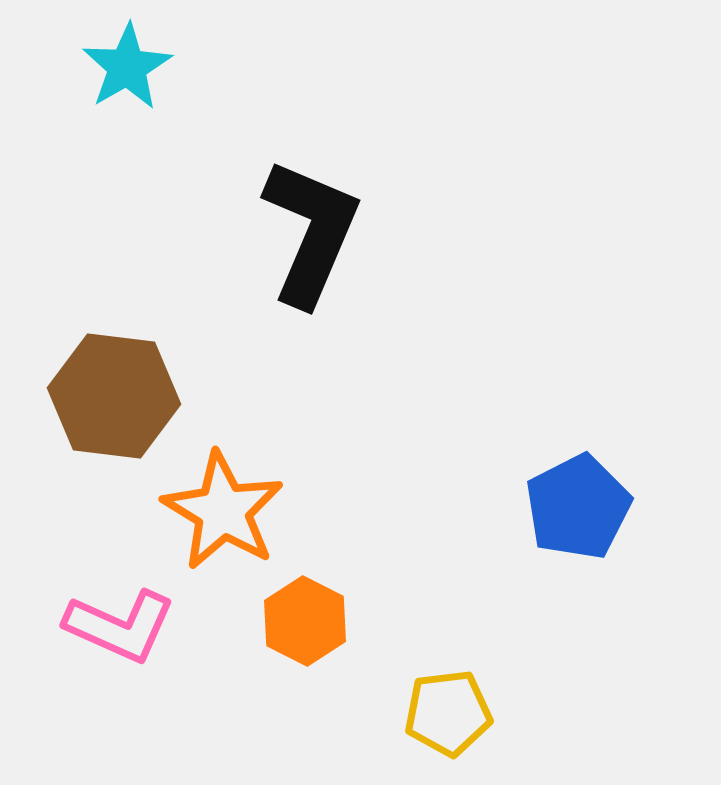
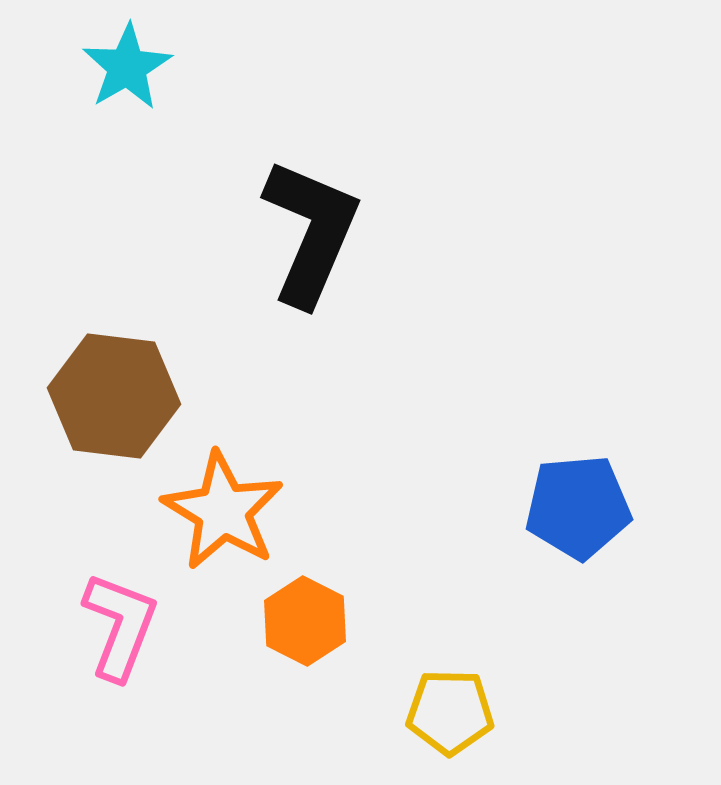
blue pentagon: rotated 22 degrees clockwise
pink L-shape: rotated 93 degrees counterclockwise
yellow pentagon: moved 2 px right, 1 px up; rotated 8 degrees clockwise
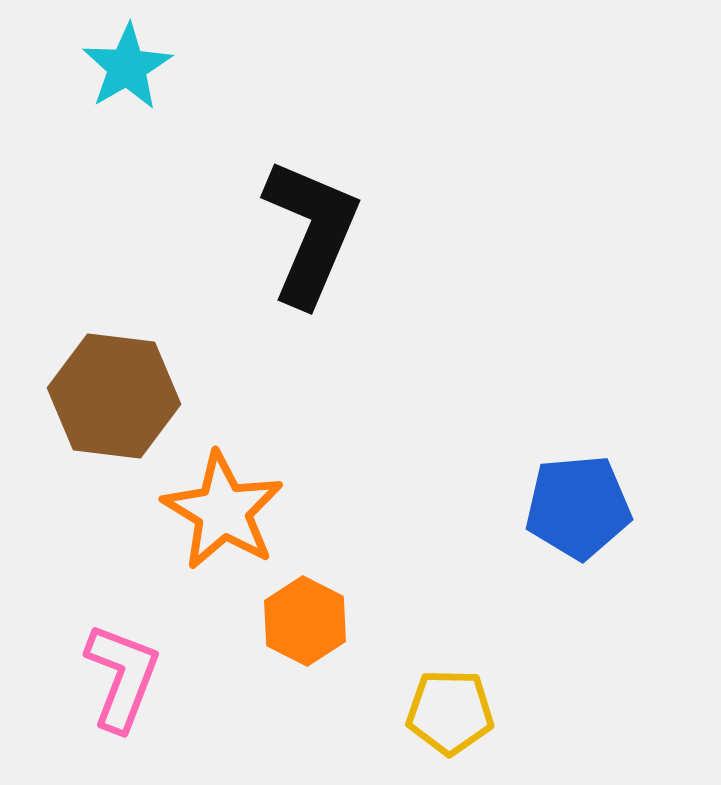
pink L-shape: moved 2 px right, 51 px down
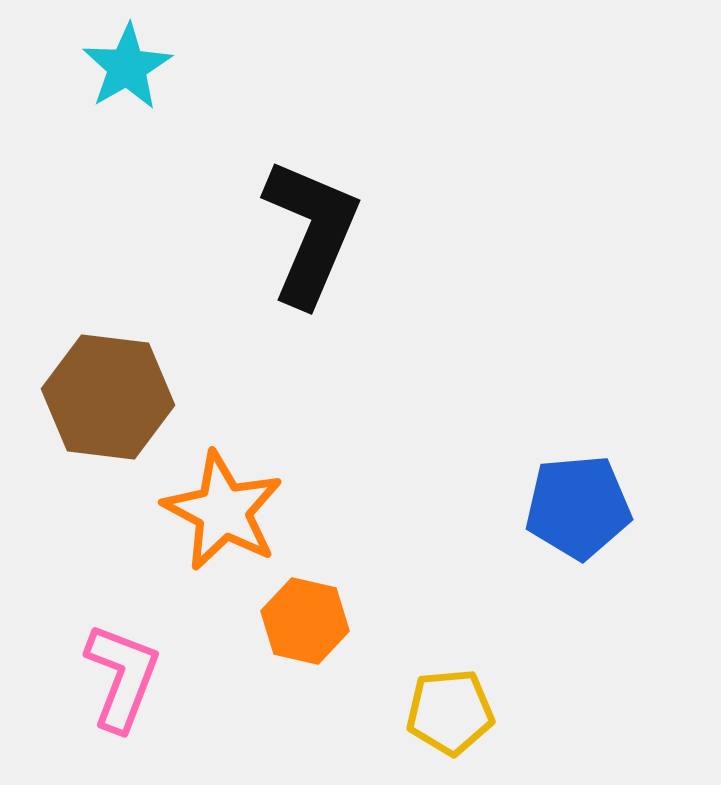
brown hexagon: moved 6 px left, 1 px down
orange star: rotated 3 degrees counterclockwise
orange hexagon: rotated 14 degrees counterclockwise
yellow pentagon: rotated 6 degrees counterclockwise
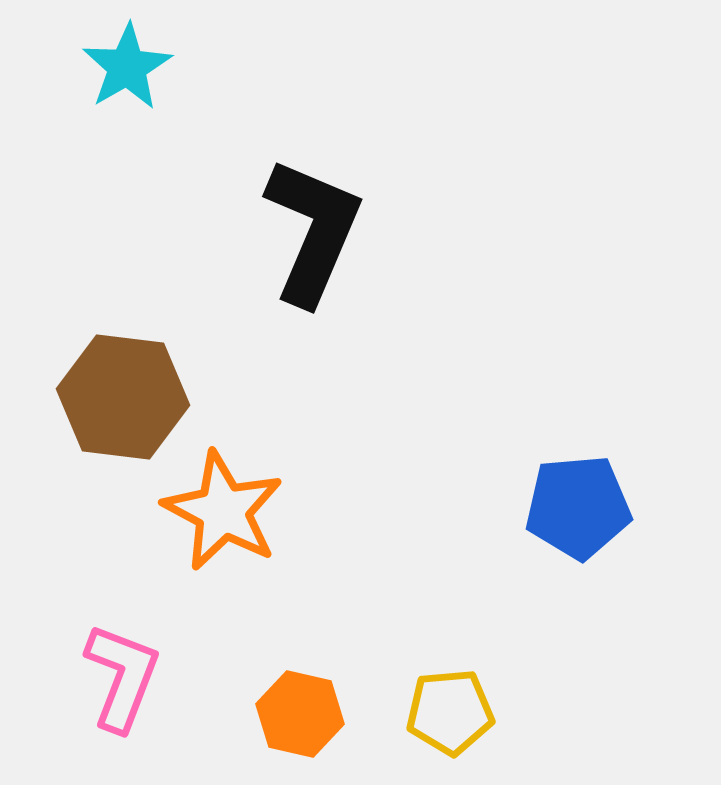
black L-shape: moved 2 px right, 1 px up
brown hexagon: moved 15 px right
orange hexagon: moved 5 px left, 93 px down
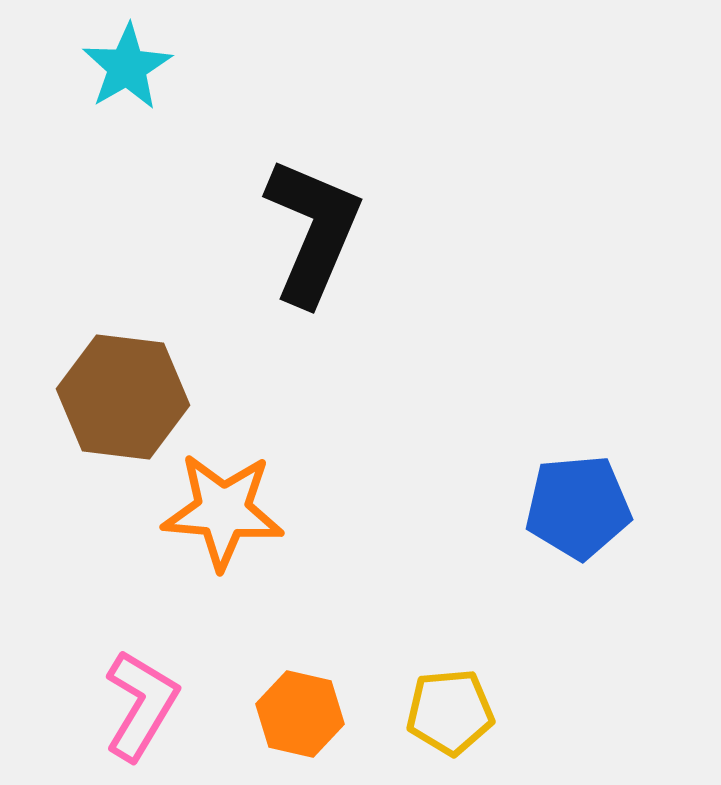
orange star: rotated 23 degrees counterclockwise
pink L-shape: moved 19 px right, 28 px down; rotated 10 degrees clockwise
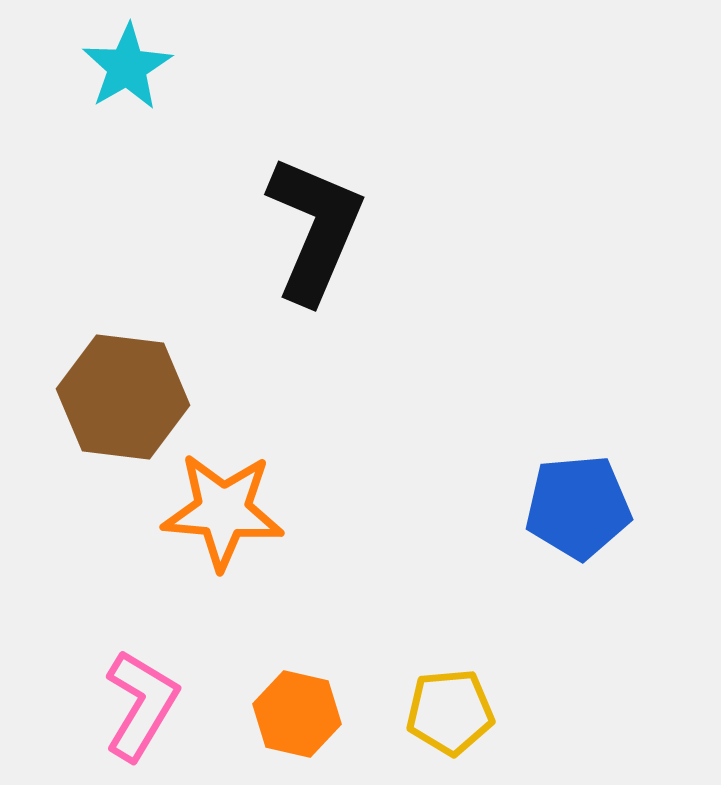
black L-shape: moved 2 px right, 2 px up
orange hexagon: moved 3 px left
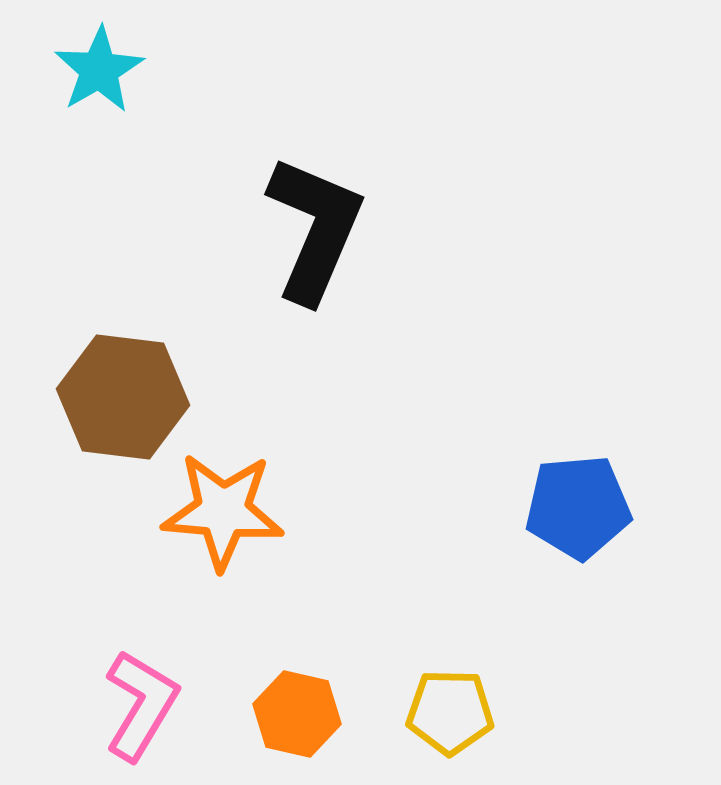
cyan star: moved 28 px left, 3 px down
yellow pentagon: rotated 6 degrees clockwise
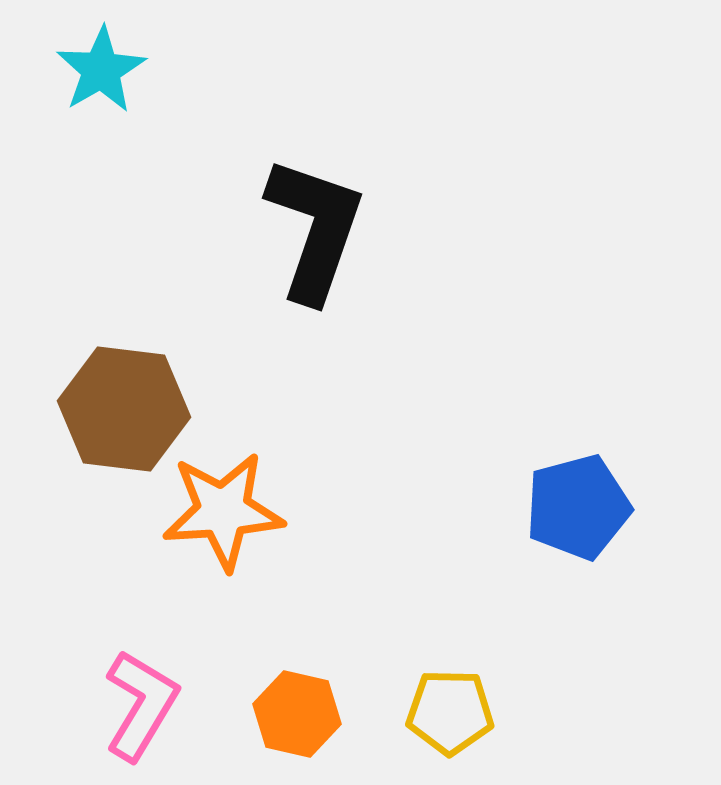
cyan star: moved 2 px right
black L-shape: rotated 4 degrees counterclockwise
brown hexagon: moved 1 px right, 12 px down
blue pentagon: rotated 10 degrees counterclockwise
orange star: rotated 9 degrees counterclockwise
